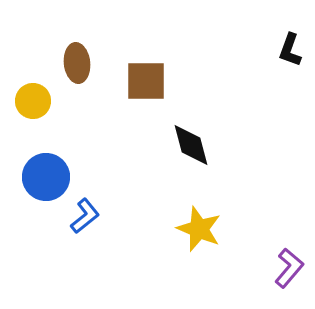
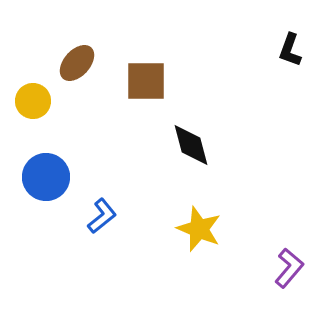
brown ellipse: rotated 48 degrees clockwise
blue L-shape: moved 17 px right
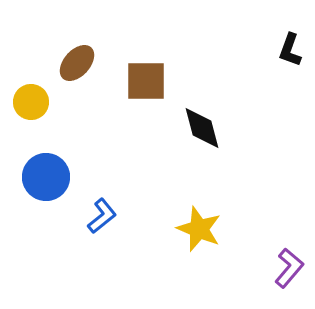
yellow circle: moved 2 px left, 1 px down
black diamond: moved 11 px right, 17 px up
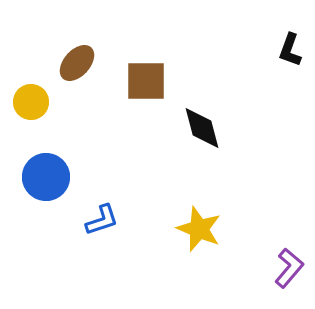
blue L-shape: moved 4 px down; rotated 21 degrees clockwise
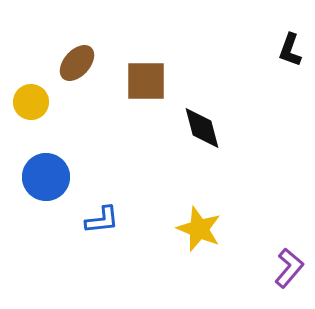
blue L-shape: rotated 12 degrees clockwise
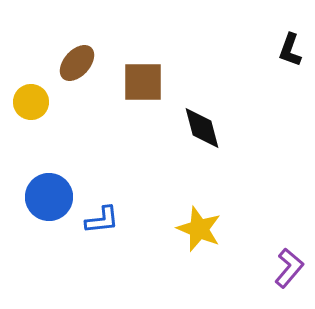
brown square: moved 3 px left, 1 px down
blue circle: moved 3 px right, 20 px down
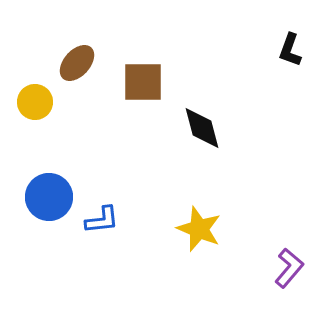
yellow circle: moved 4 px right
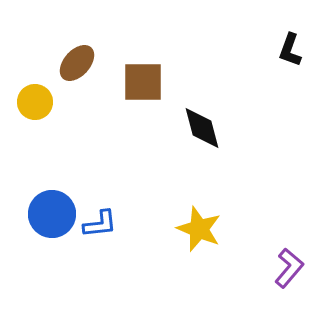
blue circle: moved 3 px right, 17 px down
blue L-shape: moved 2 px left, 4 px down
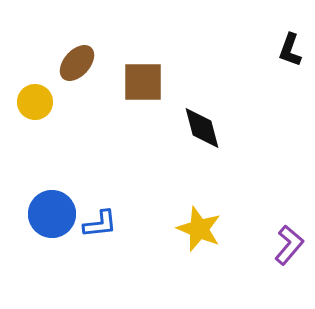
purple L-shape: moved 23 px up
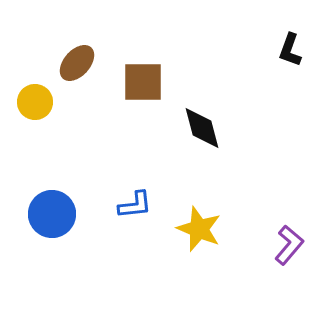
blue L-shape: moved 35 px right, 19 px up
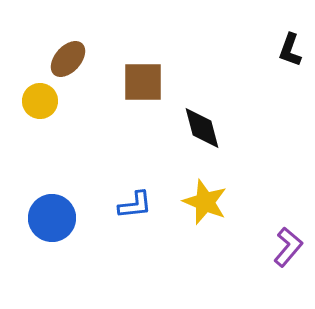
brown ellipse: moved 9 px left, 4 px up
yellow circle: moved 5 px right, 1 px up
blue circle: moved 4 px down
yellow star: moved 6 px right, 27 px up
purple L-shape: moved 1 px left, 2 px down
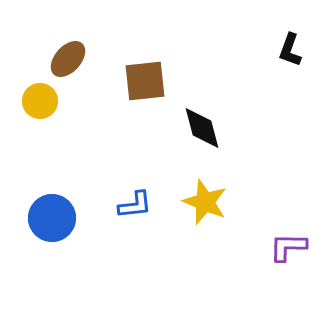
brown square: moved 2 px right, 1 px up; rotated 6 degrees counterclockwise
purple L-shape: rotated 129 degrees counterclockwise
